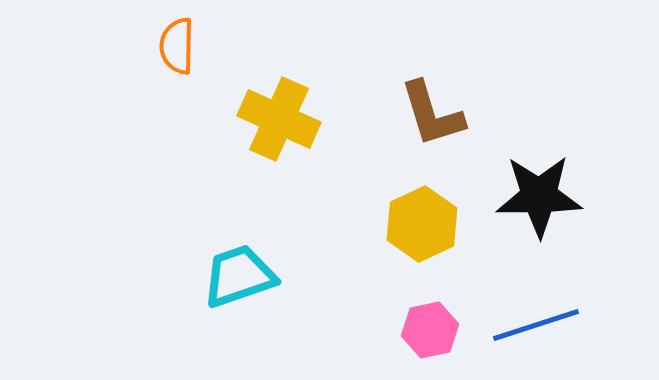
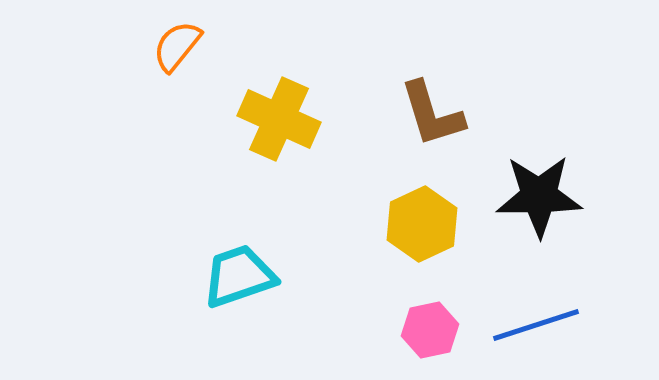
orange semicircle: rotated 38 degrees clockwise
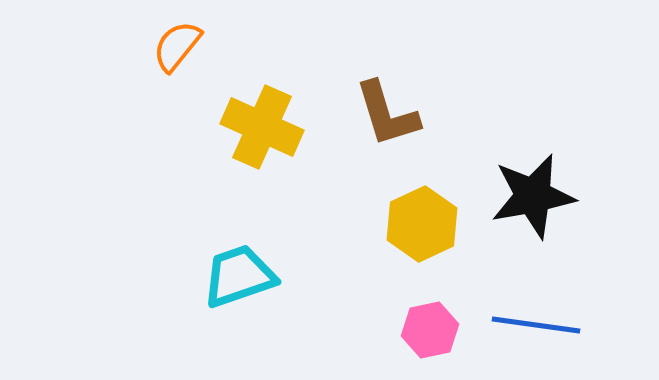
brown L-shape: moved 45 px left
yellow cross: moved 17 px left, 8 px down
black star: moved 6 px left; rotated 10 degrees counterclockwise
blue line: rotated 26 degrees clockwise
